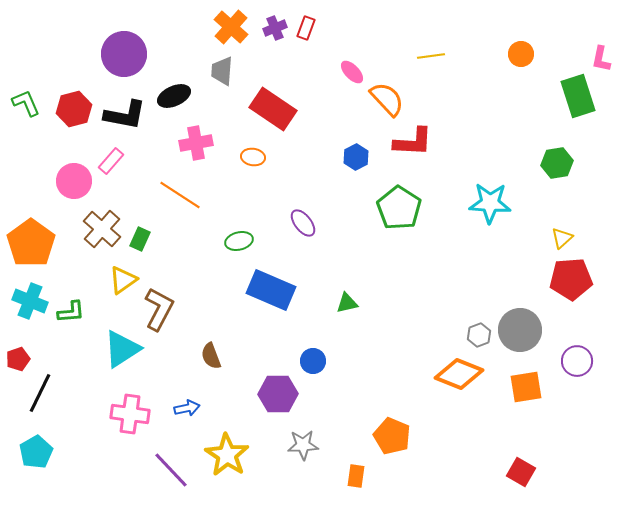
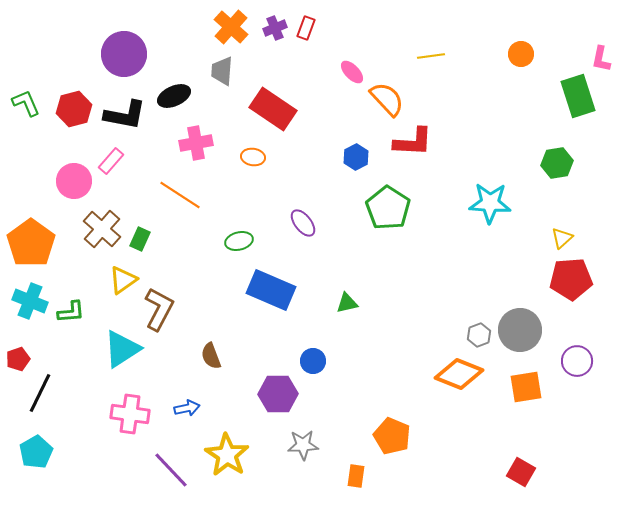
green pentagon at (399, 208): moved 11 px left
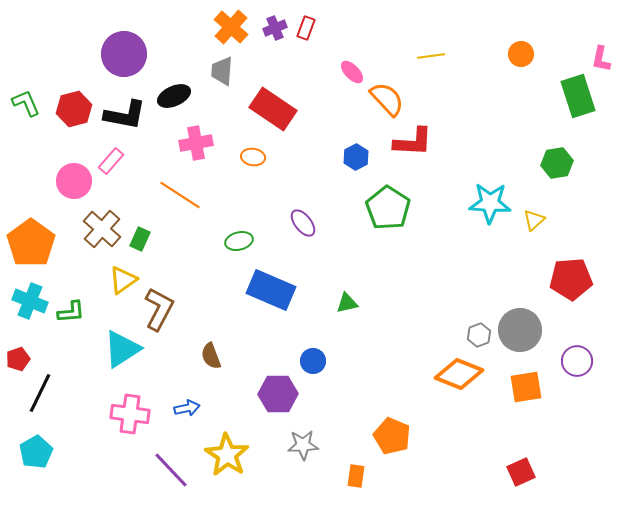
yellow triangle at (562, 238): moved 28 px left, 18 px up
red square at (521, 472): rotated 36 degrees clockwise
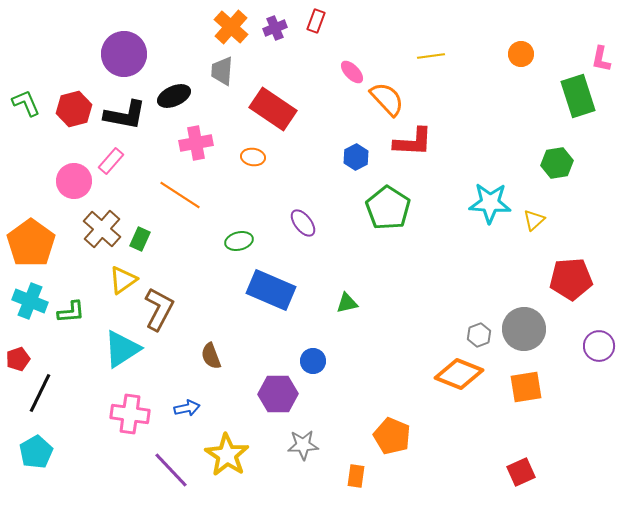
red rectangle at (306, 28): moved 10 px right, 7 px up
gray circle at (520, 330): moved 4 px right, 1 px up
purple circle at (577, 361): moved 22 px right, 15 px up
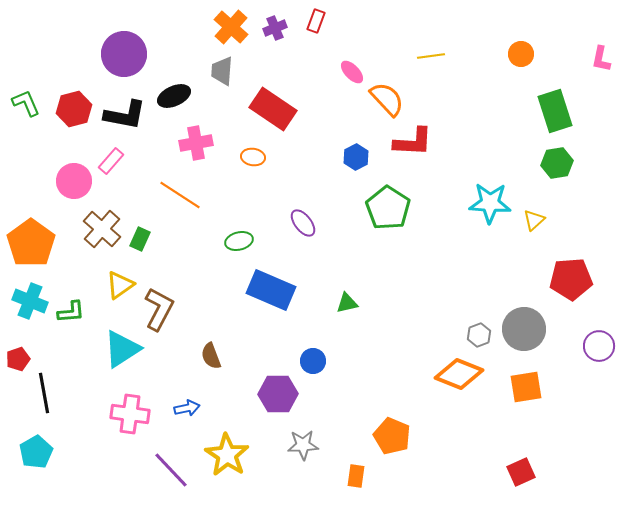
green rectangle at (578, 96): moved 23 px left, 15 px down
yellow triangle at (123, 280): moved 3 px left, 5 px down
black line at (40, 393): moved 4 px right; rotated 36 degrees counterclockwise
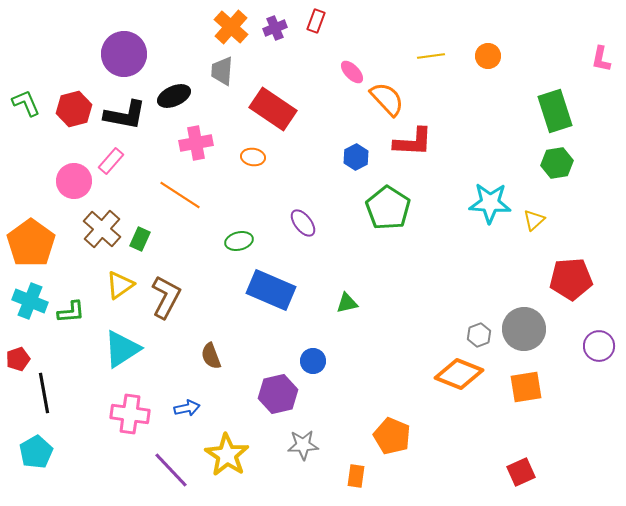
orange circle at (521, 54): moved 33 px left, 2 px down
brown L-shape at (159, 309): moved 7 px right, 12 px up
purple hexagon at (278, 394): rotated 12 degrees counterclockwise
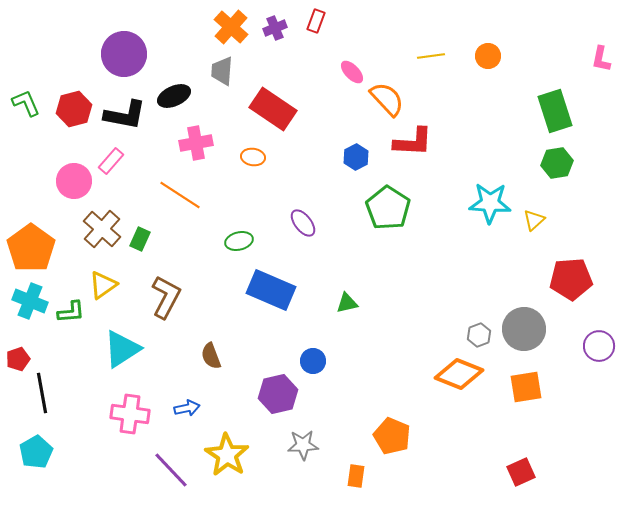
orange pentagon at (31, 243): moved 5 px down
yellow triangle at (120, 285): moved 17 px left
black line at (44, 393): moved 2 px left
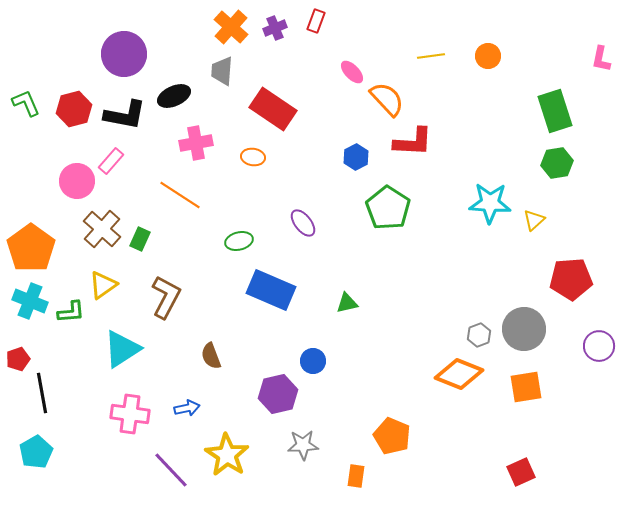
pink circle at (74, 181): moved 3 px right
